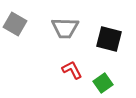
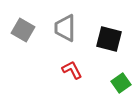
gray square: moved 8 px right, 6 px down
gray trapezoid: rotated 88 degrees clockwise
green square: moved 18 px right
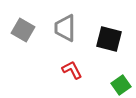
green square: moved 2 px down
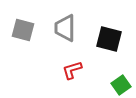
gray square: rotated 15 degrees counterclockwise
red L-shape: rotated 80 degrees counterclockwise
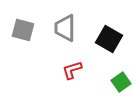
black square: rotated 16 degrees clockwise
green square: moved 3 px up
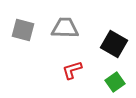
gray trapezoid: rotated 92 degrees clockwise
black square: moved 5 px right, 5 px down
green square: moved 6 px left
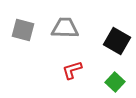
black square: moved 3 px right, 3 px up
green square: rotated 12 degrees counterclockwise
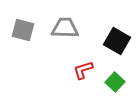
red L-shape: moved 11 px right
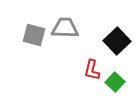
gray square: moved 11 px right, 5 px down
black square: rotated 16 degrees clockwise
red L-shape: moved 9 px right; rotated 60 degrees counterclockwise
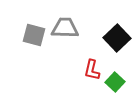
black square: moved 3 px up
